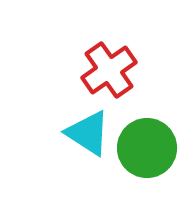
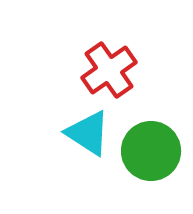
green circle: moved 4 px right, 3 px down
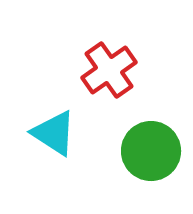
cyan triangle: moved 34 px left
